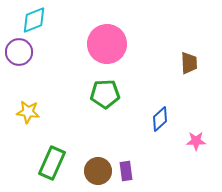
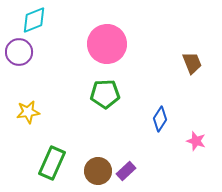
brown trapezoid: moved 3 px right; rotated 20 degrees counterclockwise
yellow star: rotated 15 degrees counterclockwise
blue diamond: rotated 15 degrees counterclockwise
pink star: rotated 18 degrees clockwise
purple rectangle: rotated 54 degrees clockwise
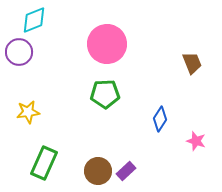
green rectangle: moved 8 px left
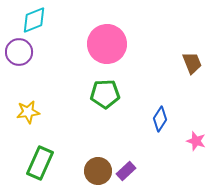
green rectangle: moved 4 px left
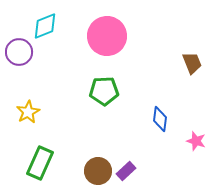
cyan diamond: moved 11 px right, 6 px down
pink circle: moved 8 px up
green pentagon: moved 1 px left, 3 px up
yellow star: rotated 20 degrees counterclockwise
blue diamond: rotated 25 degrees counterclockwise
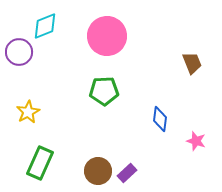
purple rectangle: moved 1 px right, 2 px down
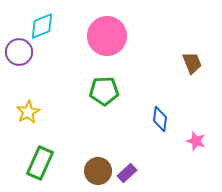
cyan diamond: moved 3 px left
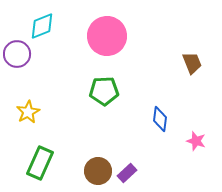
purple circle: moved 2 px left, 2 px down
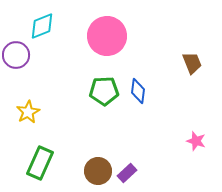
purple circle: moved 1 px left, 1 px down
blue diamond: moved 22 px left, 28 px up
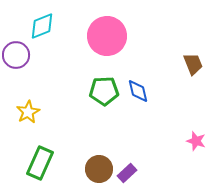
brown trapezoid: moved 1 px right, 1 px down
blue diamond: rotated 20 degrees counterclockwise
brown circle: moved 1 px right, 2 px up
